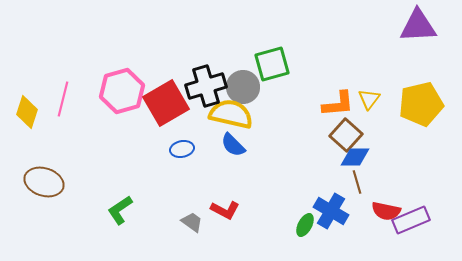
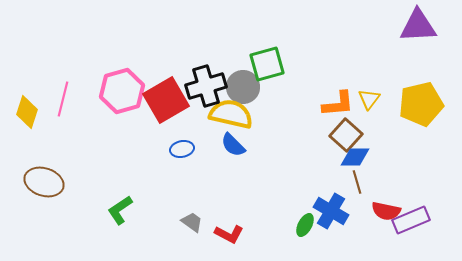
green square: moved 5 px left
red square: moved 3 px up
red L-shape: moved 4 px right, 24 px down
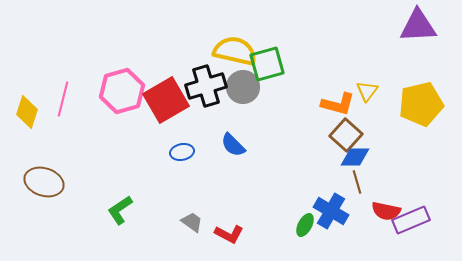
yellow triangle: moved 2 px left, 8 px up
orange L-shape: rotated 20 degrees clockwise
yellow semicircle: moved 4 px right, 63 px up
blue ellipse: moved 3 px down
